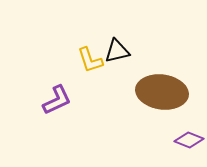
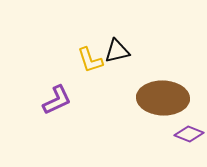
brown ellipse: moved 1 px right, 6 px down; rotated 6 degrees counterclockwise
purple diamond: moved 6 px up
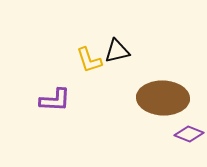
yellow L-shape: moved 1 px left
purple L-shape: moved 2 px left; rotated 28 degrees clockwise
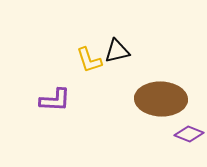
brown ellipse: moved 2 px left, 1 px down
